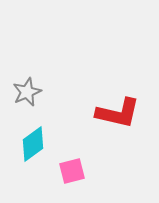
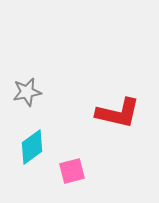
gray star: rotated 12 degrees clockwise
cyan diamond: moved 1 px left, 3 px down
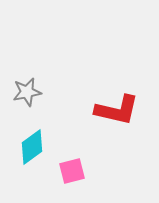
red L-shape: moved 1 px left, 3 px up
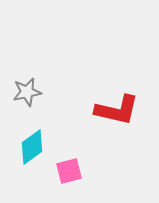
pink square: moved 3 px left
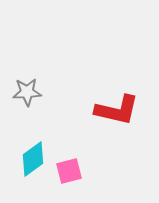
gray star: rotated 8 degrees clockwise
cyan diamond: moved 1 px right, 12 px down
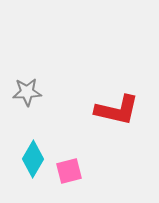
cyan diamond: rotated 24 degrees counterclockwise
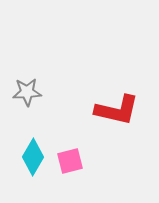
cyan diamond: moved 2 px up
pink square: moved 1 px right, 10 px up
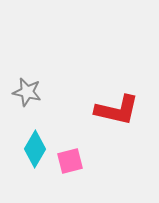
gray star: rotated 16 degrees clockwise
cyan diamond: moved 2 px right, 8 px up
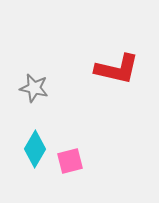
gray star: moved 7 px right, 4 px up
red L-shape: moved 41 px up
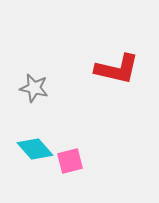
cyan diamond: rotated 72 degrees counterclockwise
